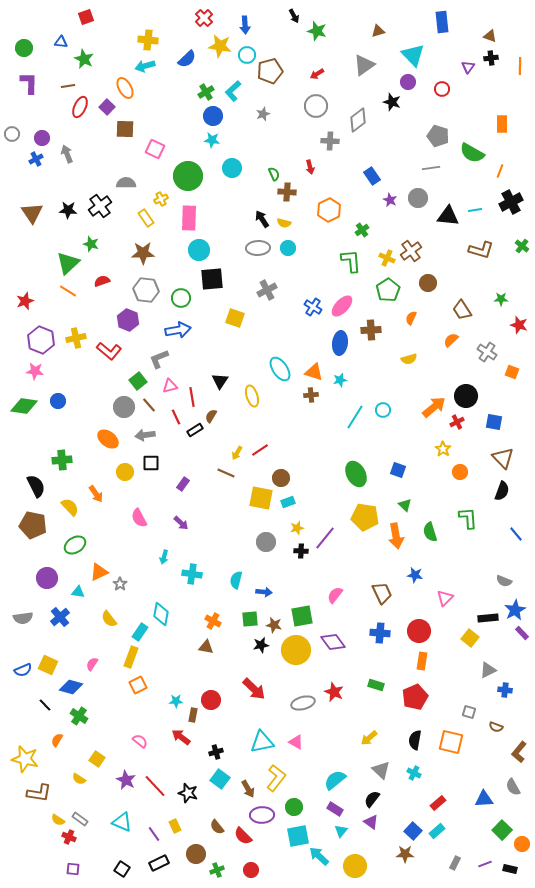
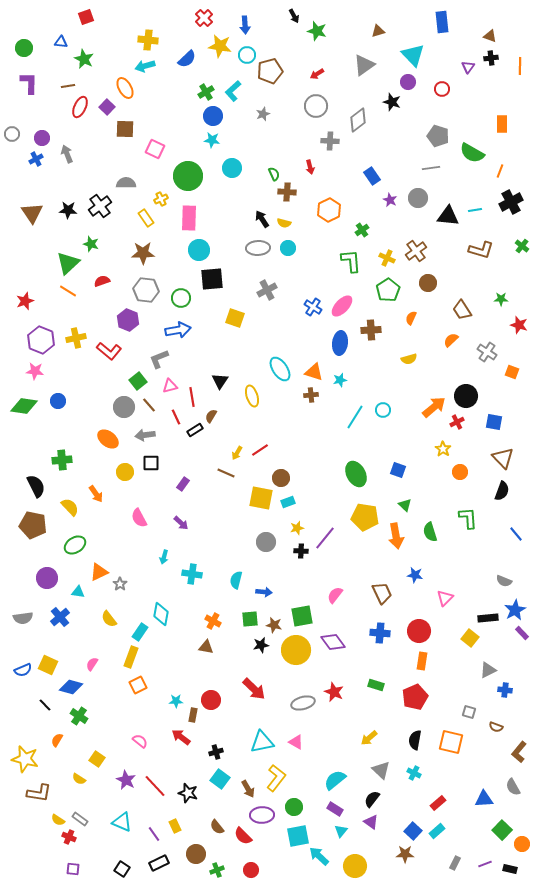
brown cross at (411, 251): moved 5 px right
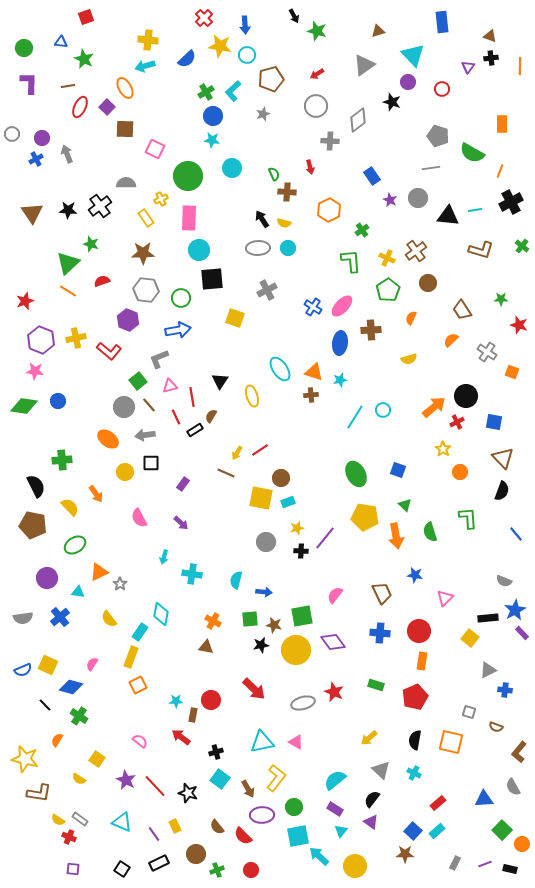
brown pentagon at (270, 71): moved 1 px right, 8 px down
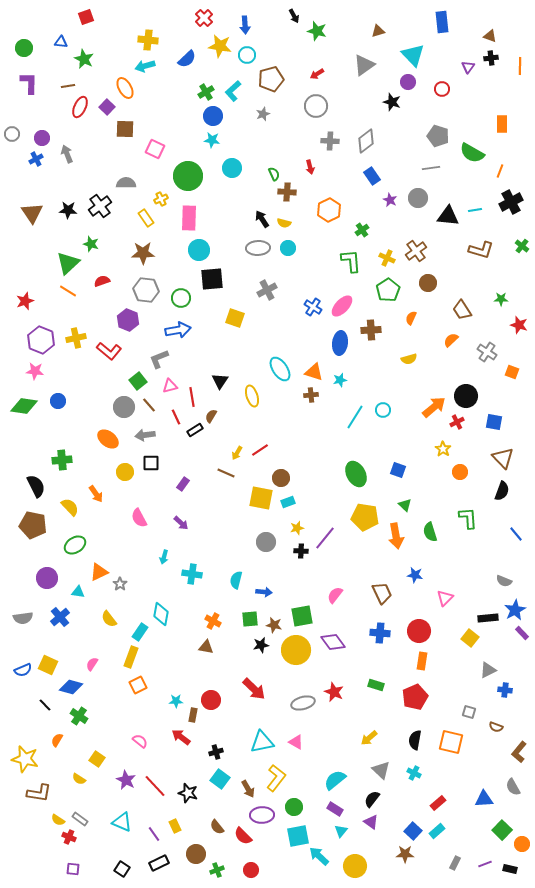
gray diamond at (358, 120): moved 8 px right, 21 px down
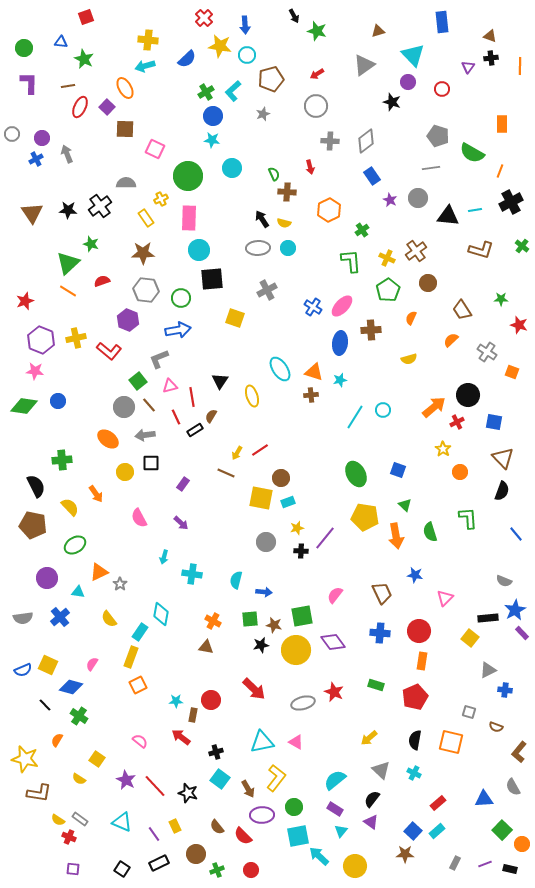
black circle at (466, 396): moved 2 px right, 1 px up
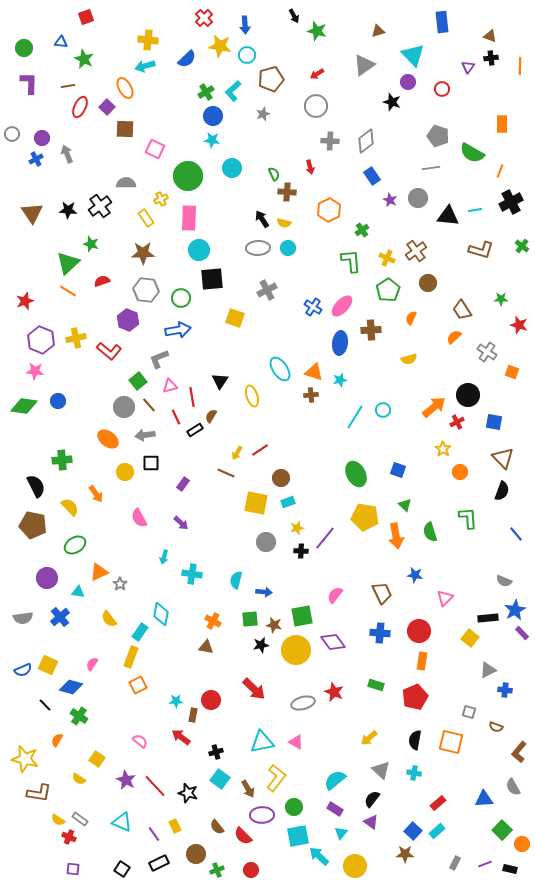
orange semicircle at (451, 340): moved 3 px right, 3 px up
yellow square at (261, 498): moved 5 px left, 5 px down
cyan cross at (414, 773): rotated 16 degrees counterclockwise
cyan triangle at (341, 831): moved 2 px down
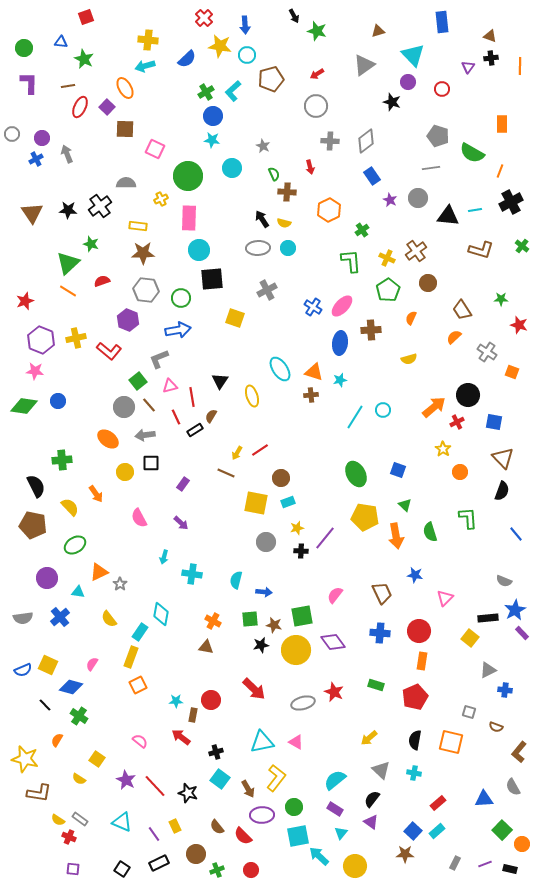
gray star at (263, 114): moved 32 px down; rotated 24 degrees counterclockwise
yellow rectangle at (146, 218): moved 8 px left, 8 px down; rotated 48 degrees counterclockwise
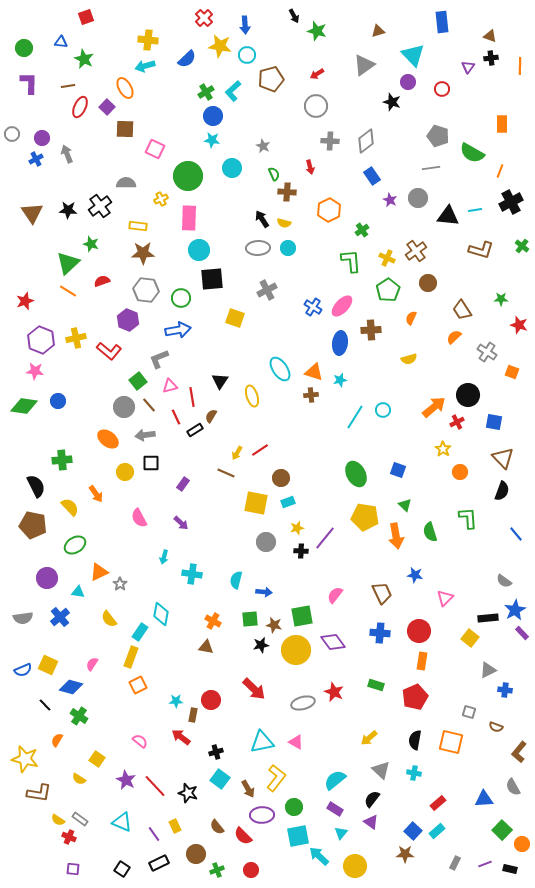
gray semicircle at (504, 581): rotated 14 degrees clockwise
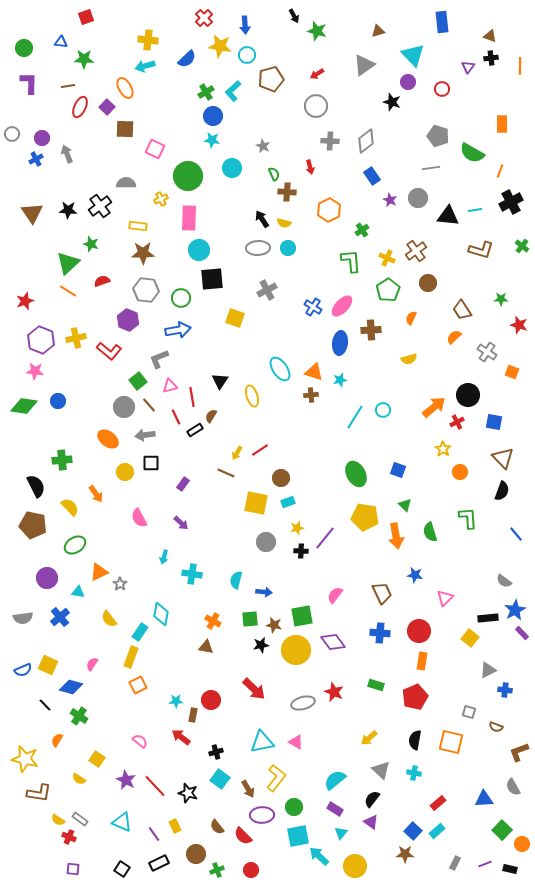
green star at (84, 59): rotated 24 degrees counterclockwise
brown L-shape at (519, 752): rotated 30 degrees clockwise
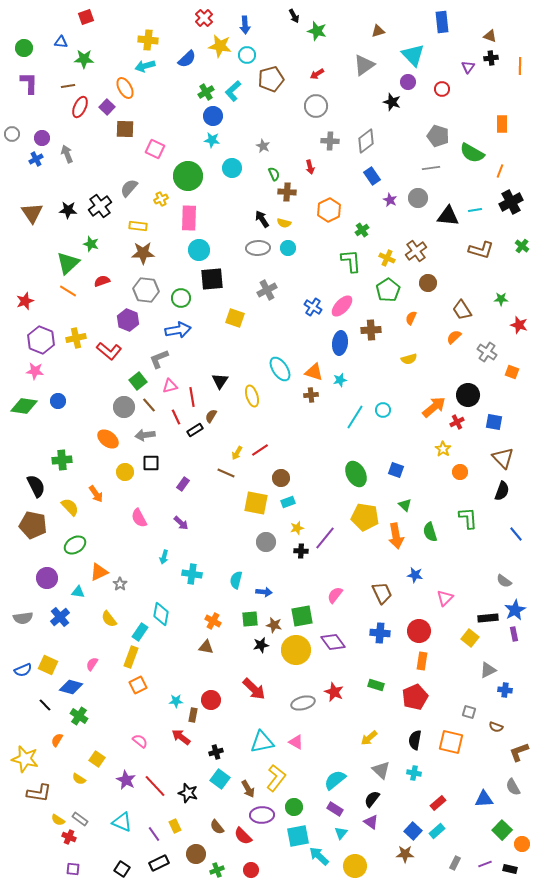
gray semicircle at (126, 183): moved 3 px right, 5 px down; rotated 48 degrees counterclockwise
blue square at (398, 470): moved 2 px left
purple rectangle at (522, 633): moved 8 px left, 1 px down; rotated 32 degrees clockwise
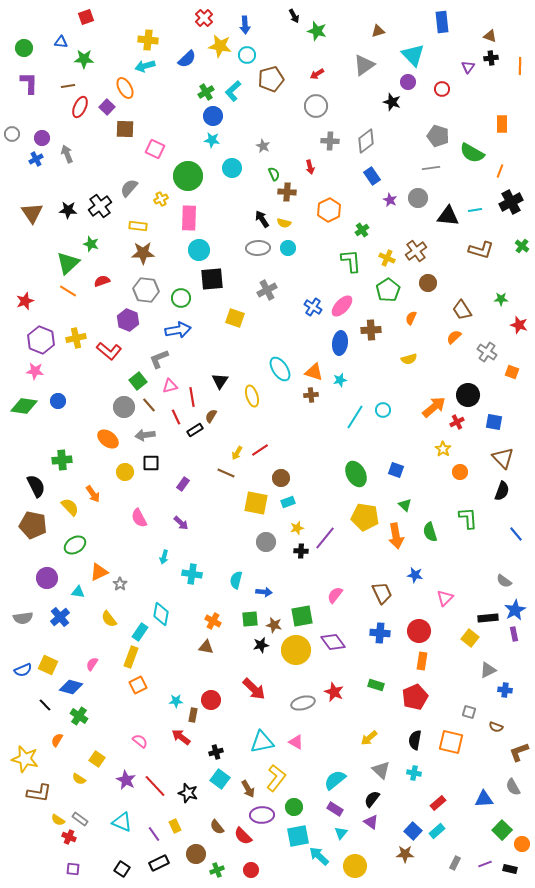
orange arrow at (96, 494): moved 3 px left
